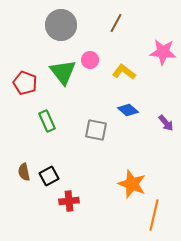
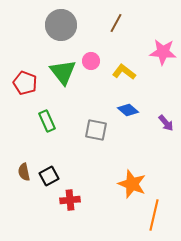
pink circle: moved 1 px right, 1 px down
red cross: moved 1 px right, 1 px up
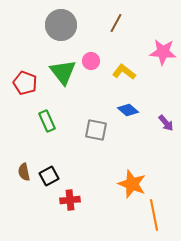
orange line: rotated 24 degrees counterclockwise
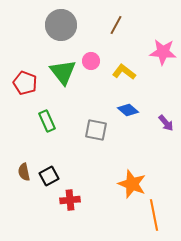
brown line: moved 2 px down
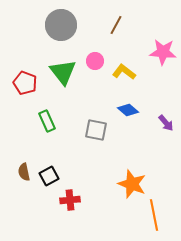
pink circle: moved 4 px right
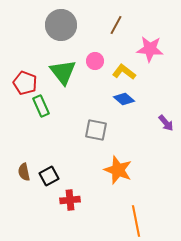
pink star: moved 13 px left, 3 px up
blue diamond: moved 4 px left, 11 px up
green rectangle: moved 6 px left, 15 px up
orange star: moved 14 px left, 14 px up
orange line: moved 18 px left, 6 px down
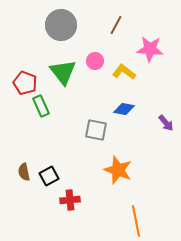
blue diamond: moved 10 px down; rotated 30 degrees counterclockwise
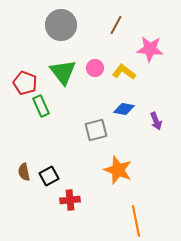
pink circle: moved 7 px down
purple arrow: moved 10 px left, 2 px up; rotated 18 degrees clockwise
gray square: rotated 25 degrees counterclockwise
